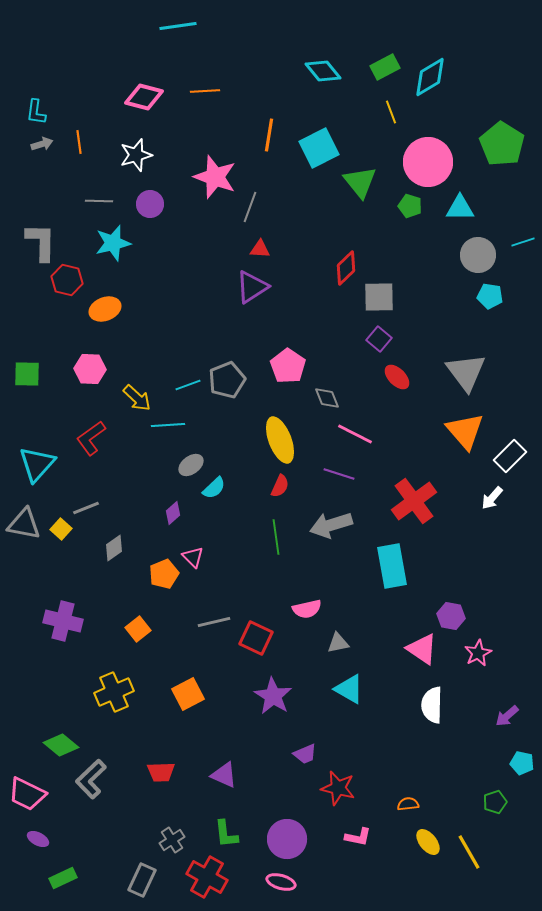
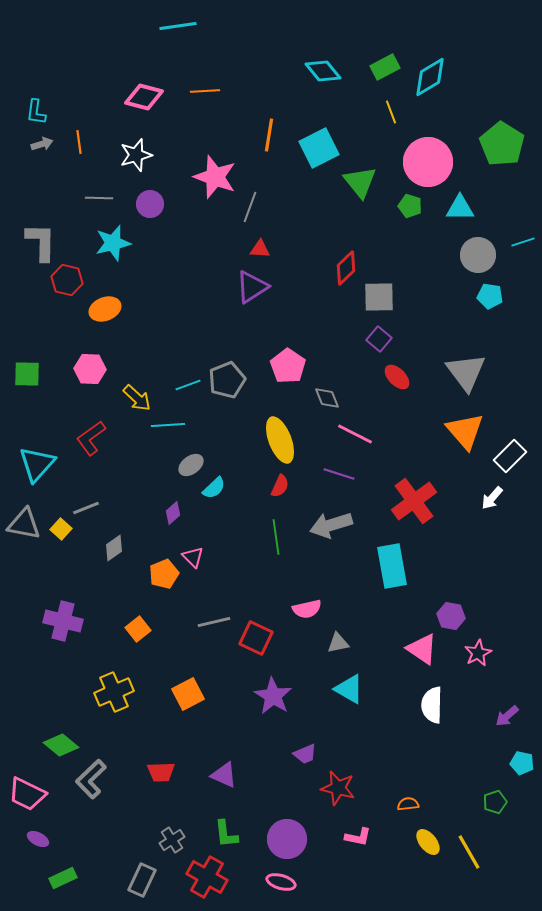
gray line at (99, 201): moved 3 px up
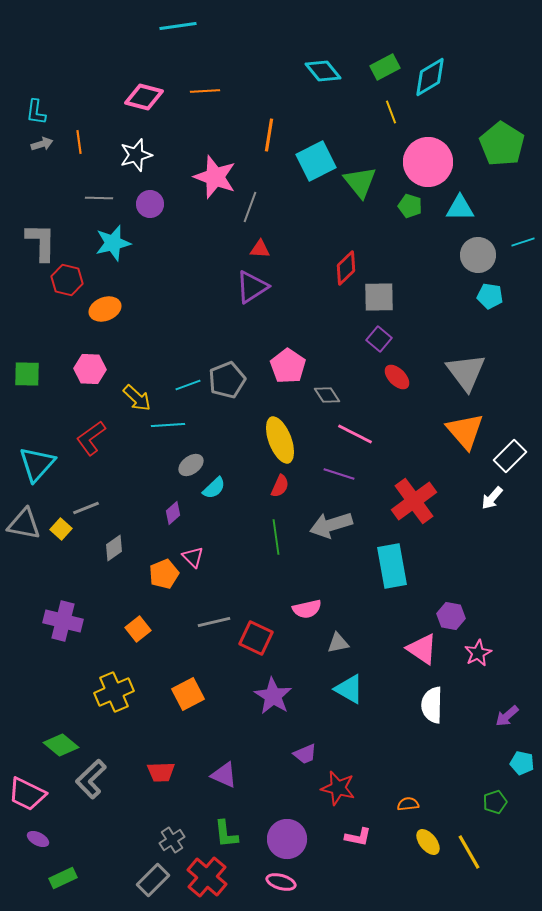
cyan square at (319, 148): moved 3 px left, 13 px down
gray diamond at (327, 398): moved 3 px up; rotated 12 degrees counterclockwise
red cross at (207, 877): rotated 12 degrees clockwise
gray rectangle at (142, 880): moved 11 px right; rotated 20 degrees clockwise
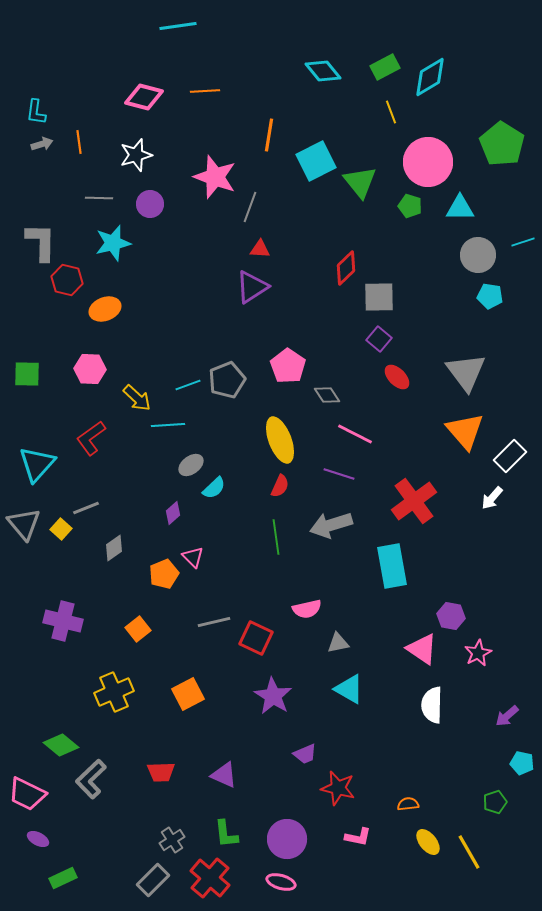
gray triangle at (24, 524): rotated 39 degrees clockwise
red cross at (207, 877): moved 3 px right, 1 px down
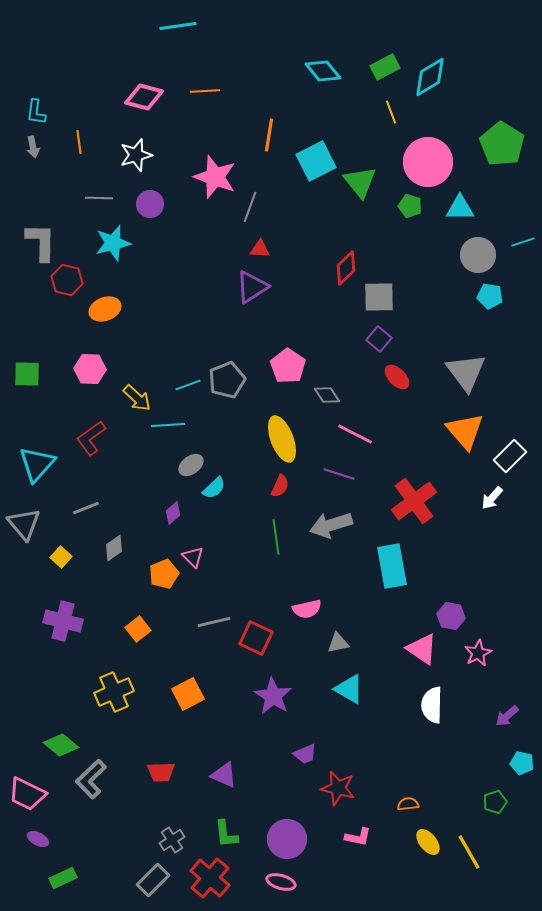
gray arrow at (42, 144): moved 9 px left, 3 px down; rotated 95 degrees clockwise
yellow ellipse at (280, 440): moved 2 px right, 1 px up
yellow square at (61, 529): moved 28 px down
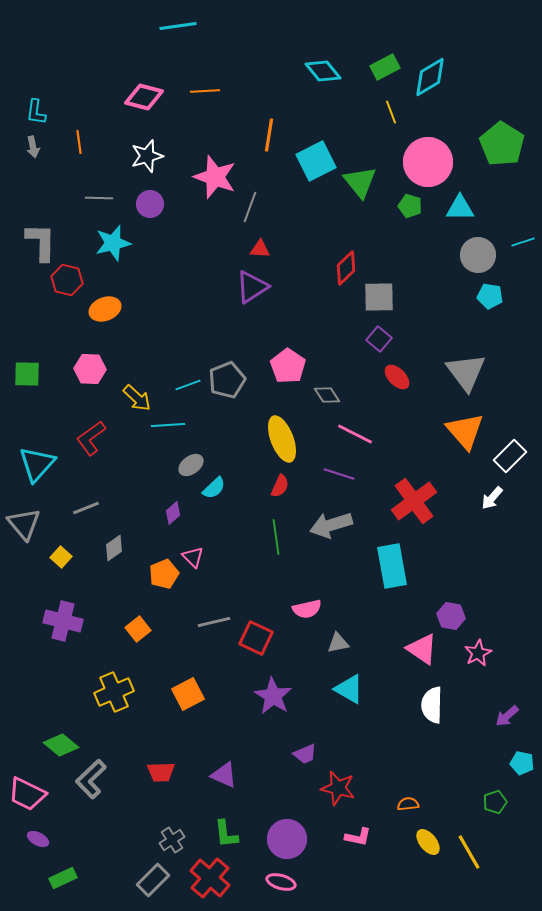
white star at (136, 155): moved 11 px right, 1 px down
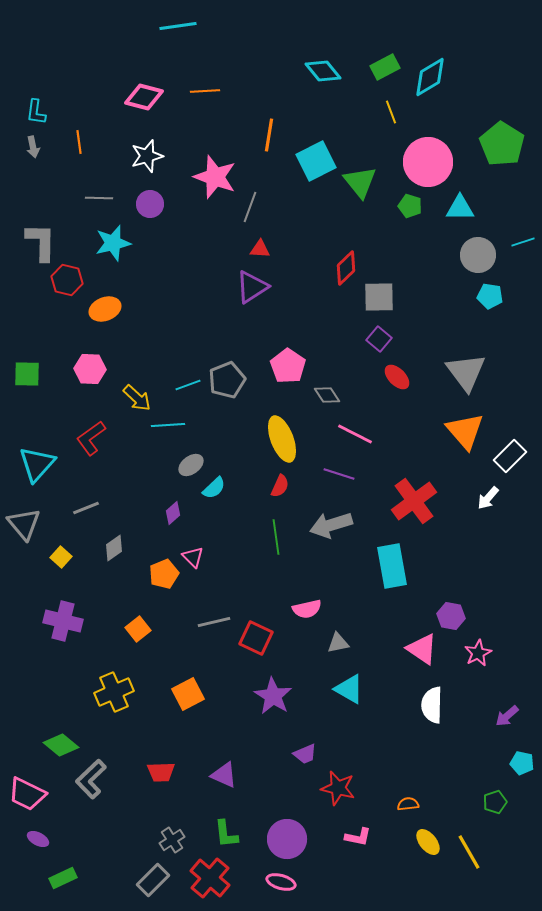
white arrow at (492, 498): moved 4 px left
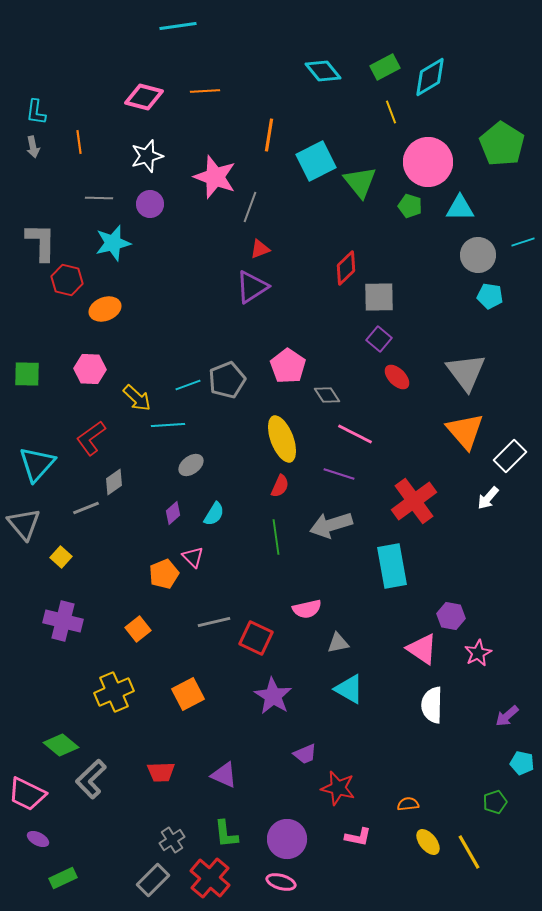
red triangle at (260, 249): rotated 25 degrees counterclockwise
cyan semicircle at (214, 488): moved 26 px down; rotated 15 degrees counterclockwise
gray diamond at (114, 548): moved 66 px up
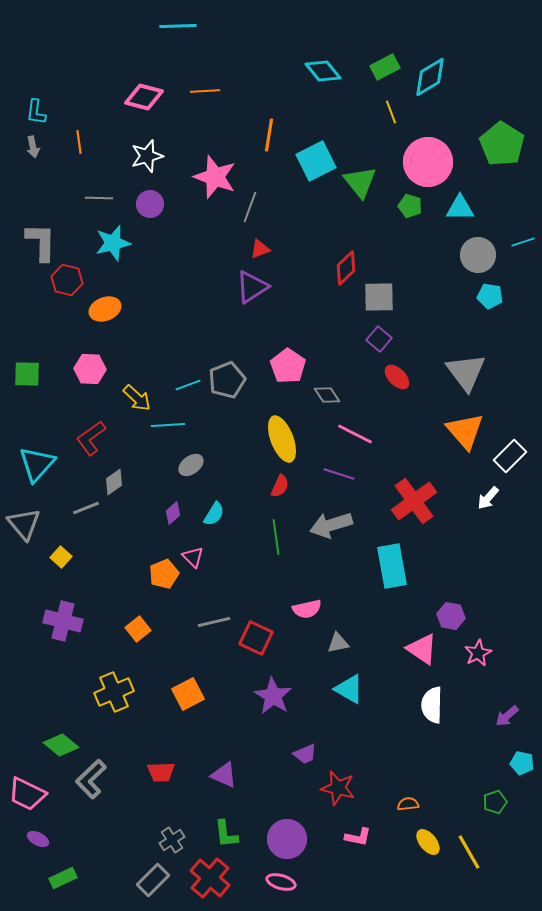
cyan line at (178, 26): rotated 6 degrees clockwise
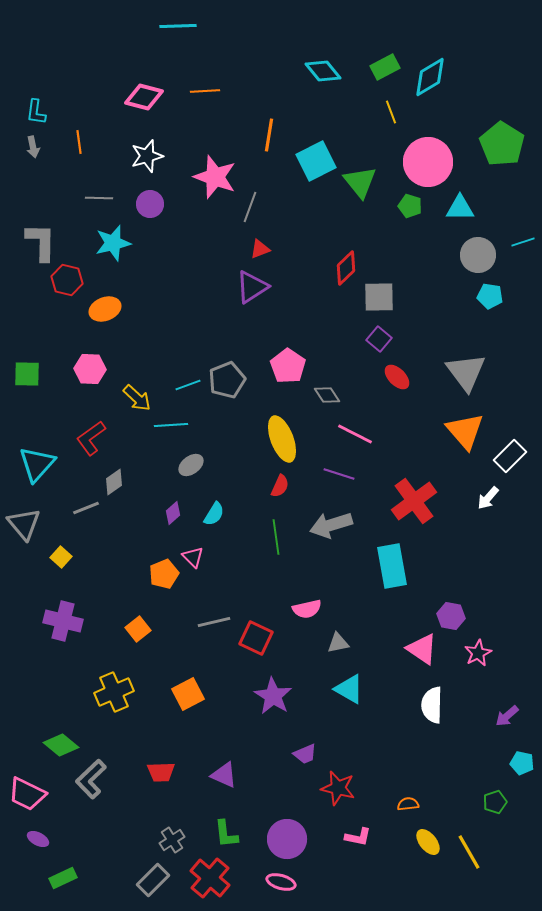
cyan line at (168, 425): moved 3 px right
